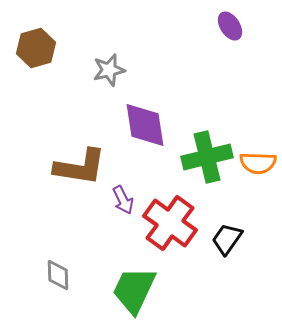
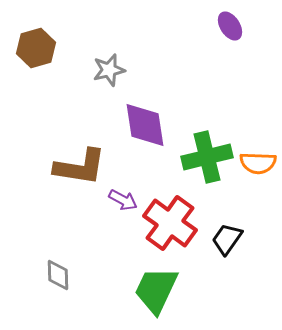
purple arrow: rotated 36 degrees counterclockwise
green trapezoid: moved 22 px right
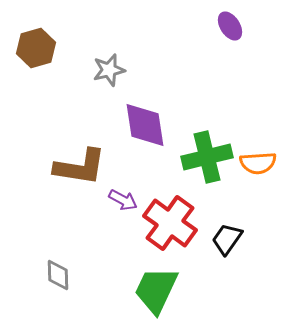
orange semicircle: rotated 6 degrees counterclockwise
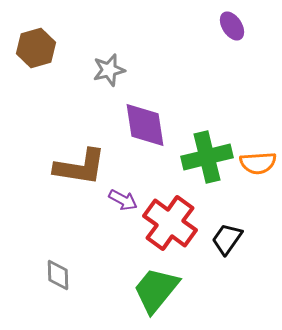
purple ellipse: moved 2 px right
green trapezoid: rotated 14 degrees clockwise
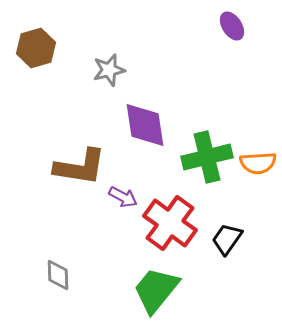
purple arrow: moved 3 px up
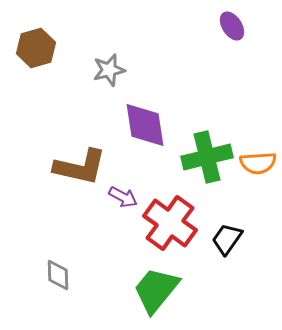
brown L-shape: rotated 4 degrees clockwise
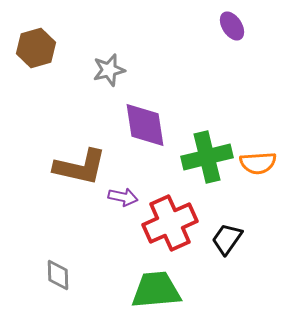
purple arrow: rotated 16 degrees counterclockwise
red cross: rotated 30 degrees clockwise
green trapezoid: rotated 46 degrees clockwise
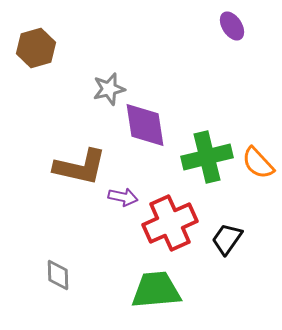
gray star: moved 19 px down
orange semicircle: rotated 51 degrees clockwise
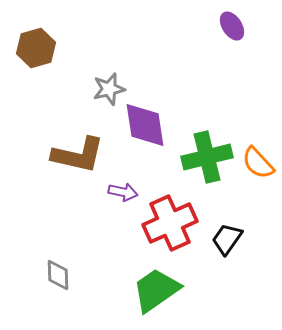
brown L-shape: moved 2 px left, 12 px up
purple arrow: moved 5 px up
green trapezoid: rotated 30 degrees counterclockwise
